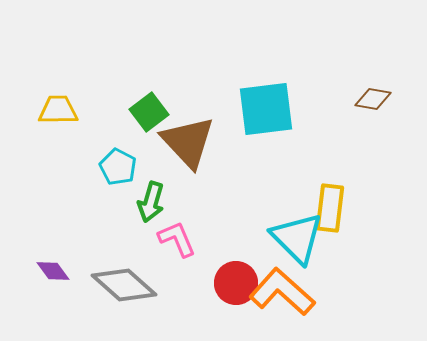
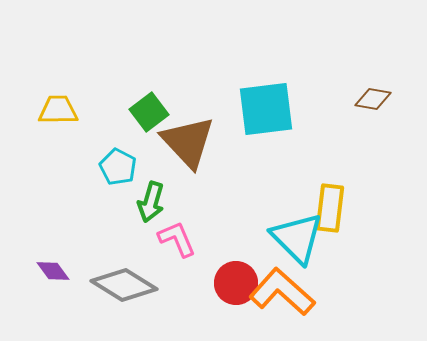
gray diamond: rotated 10 degrees counterclockwise
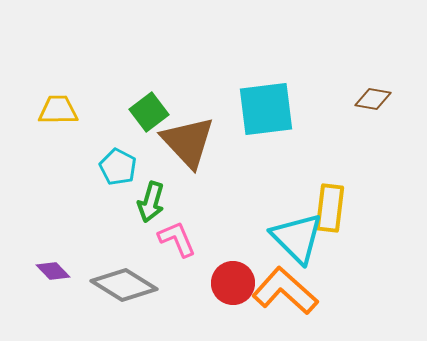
purple diamond: rotated 8 degrees counterclockwise
red circle: moved 3 px left
orange L-shape: moved 3 px right, 1 px up
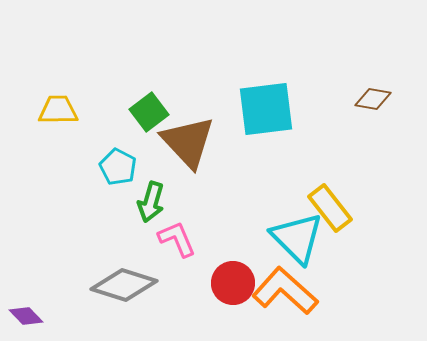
yellow rectangle: rotated 45 degrees counterclockwise
purple diamond: moved 27 px left, 45 px down
gray diamond: rotated 14 degrees counterclockwise
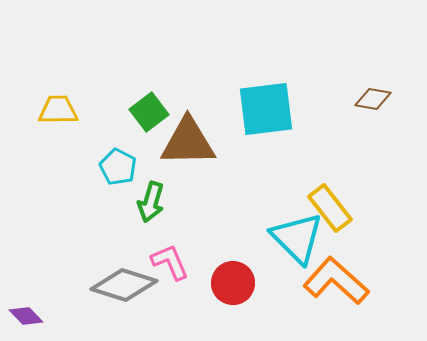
brown triangle: rotated 48 degrees counterclockwise
pink L-shape: moved 7 px left, 23 px down
orange L-shape: moved 51 px right, 10 px up
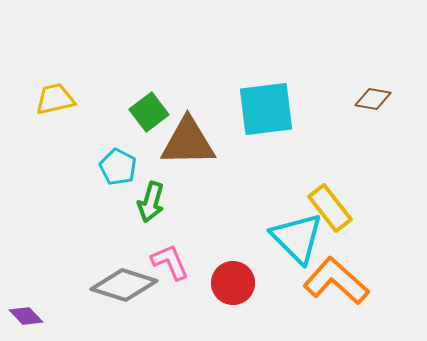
yellow trapezoid: moved 3 px left, 11 px up; rotated 12 degrees counterclockwise
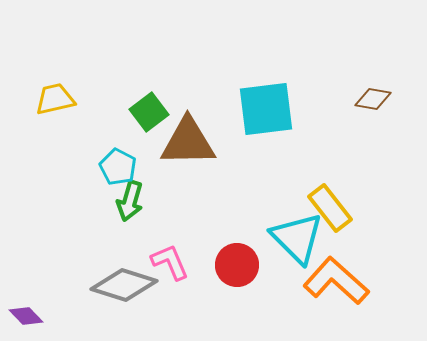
green arrow: moved 21 px left, 1 px up
red circle: moved 4 px right, 18 px up
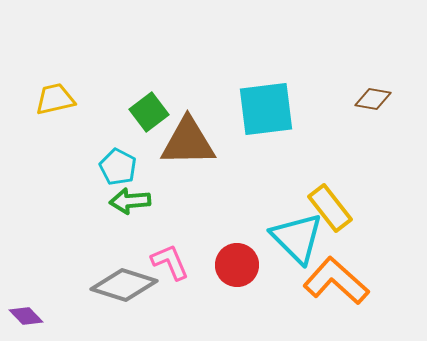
green arrow: rotated 69 degrees clockwise
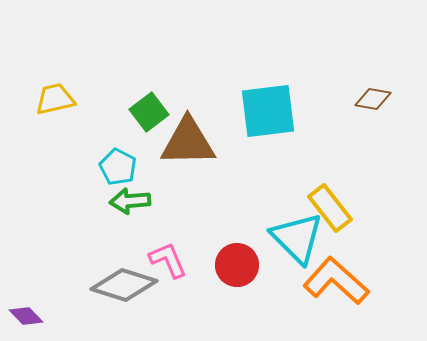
cyan square: moved 2 px right, 2 px down
pink L-shape: moved 2 px left, 2 px up
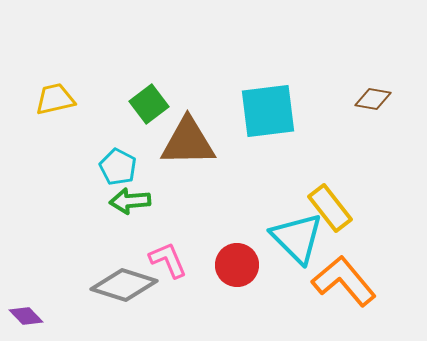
green square: moved 8 px up
orange L-shape: moved 8 px right; rotated 8 degrees clockwise
